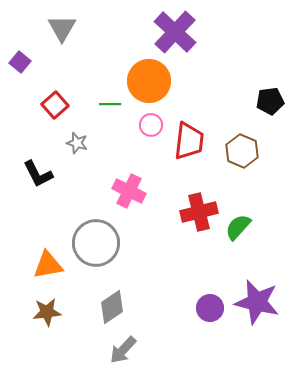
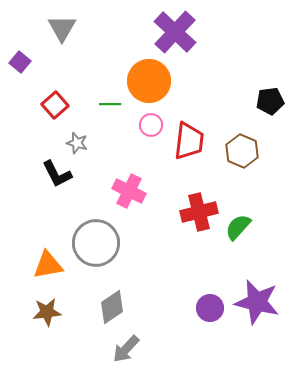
black L-shape: moved 19 px right
gray arrow: moved 3 px right, 1 px up
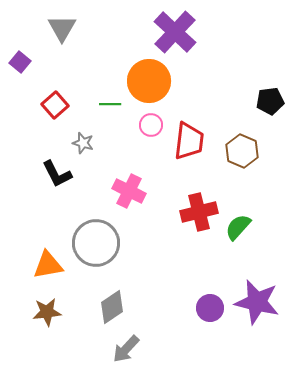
gray star: moved 6 px right
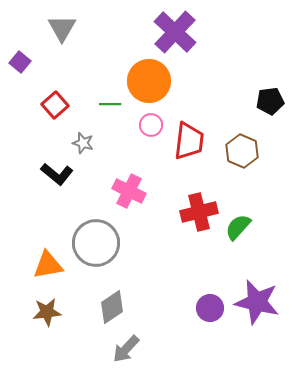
black L-shape: rotated 24 degrees counterclockwise
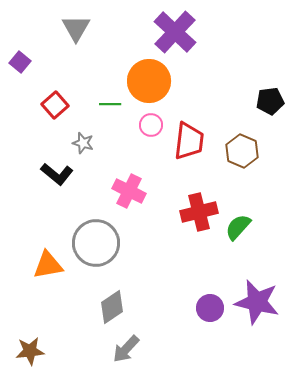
gray triangle: moved 14 px right
brown star: moved 17 px left, 39 px down
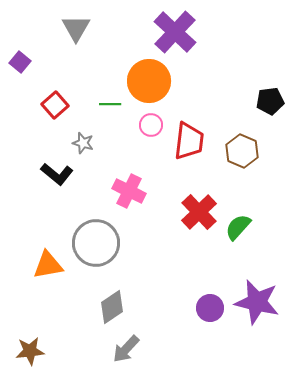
red cross: rotated 30 degrees counterclockwise
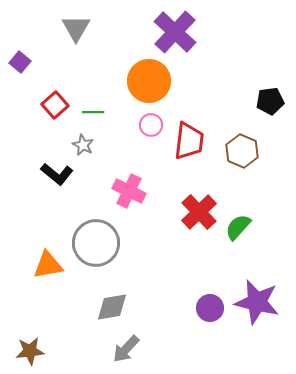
green line: moved 17 px left, 8 px down
gray star: moved 2 px down; rotated 10 degrees clockwise
gray diamond: rotated 24 degrees clockwise
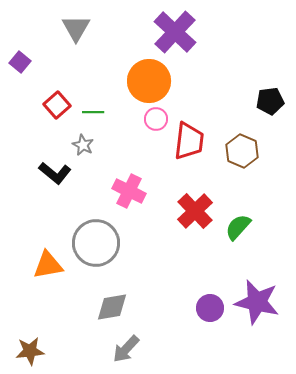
red square: moved 2 px right
pink circle: moved 5 px right, 6 px up
black L-shape: moved 2 px left, 1 px up
red cross: moved 4 px left, 1 px up
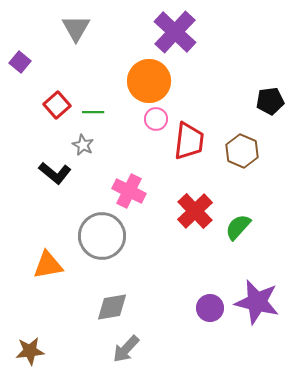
gray circle: moved 6 px right, 7 px up
